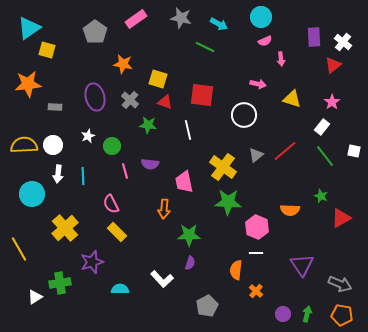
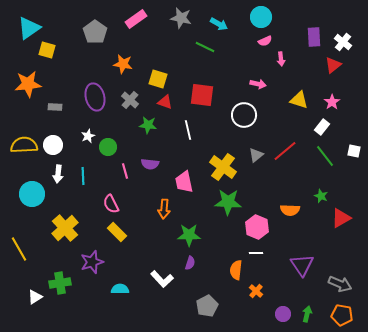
yellow triangle at (292, 99): moved 7 px right, 1 px down
green circle at (112, 146): moved 4 px left, 1 px down
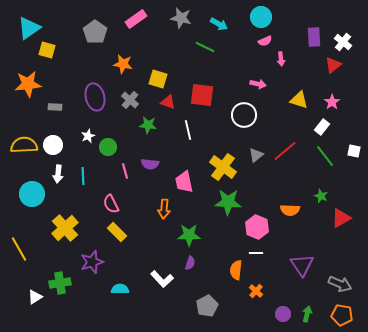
red triangle at (165, 102): moved 3 px right
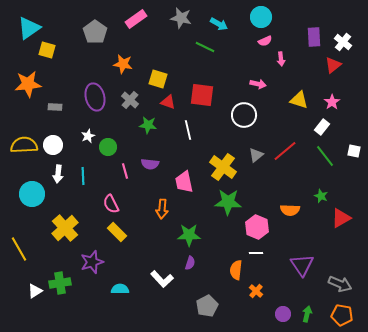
orange arrow at (164, 209): moved 2 px left
white triangle at (35, 297): moved 6 px up
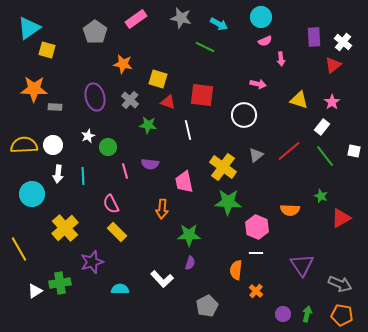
orange star at (28, 84): moved 6 px right, 5 px down; rotated 8 degrees clockwise
red line at (285, 151): moved 4 px right
